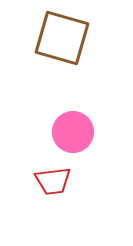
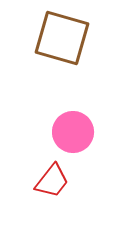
red trapezoid: moved 1 px left; rotated 45 degrees counterclockwise
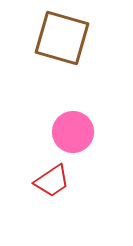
red trapezoid: rotated 18 degrees clockwise
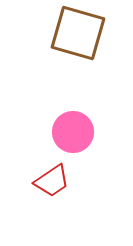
brown square: moved 16 px right, 5 px up
